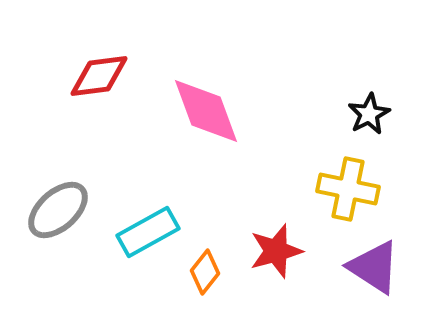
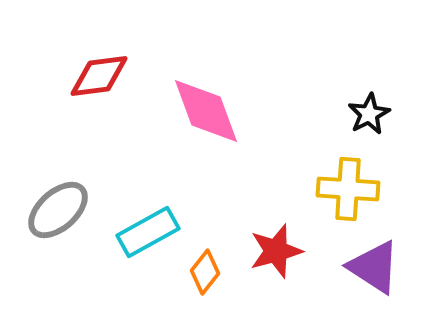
yellow cross: rotated 8 degrees counterclockwise
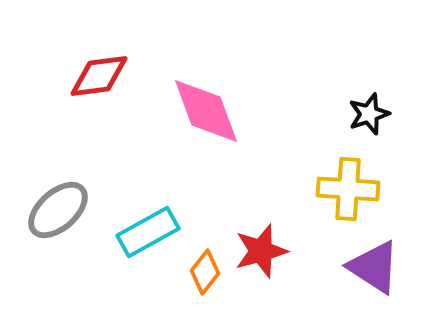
black star: rotated 9 degrees clockwise
red star: moved 15 px left
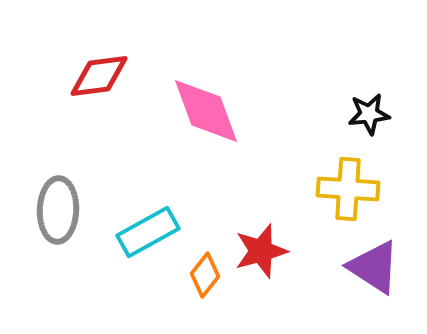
black star: rotated 12 degrees clockwise
gray ellipse: rotated 46 degrees counterclockwise
orange diamond: moved 3 px down
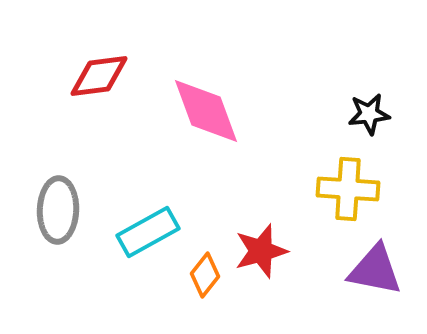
purple triangle: moved 1 px right, 3 px down; rotated 22 degrees counterclockwise
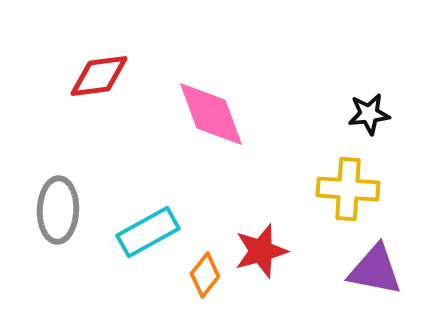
pink diamond: moved 5 px right, 3 px down
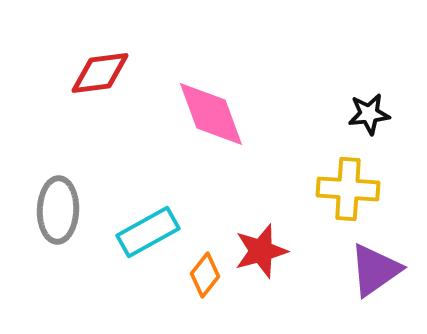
red diamond: moved 1 px right, 3 px up
purple triangle: rotated 46 degrees counterclockwise
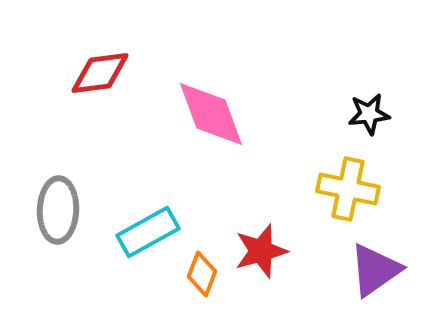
yellow cross: rotated 8 degrees clockwise
orange diamond: moved 3 px left, 1 px up; rotated 18 degrees counterclockwise
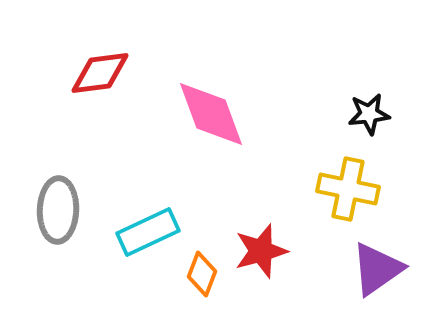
cyan rectangle: rotated 4 degrees clockwise
purple triangle: moved 2 px right, 1 px up
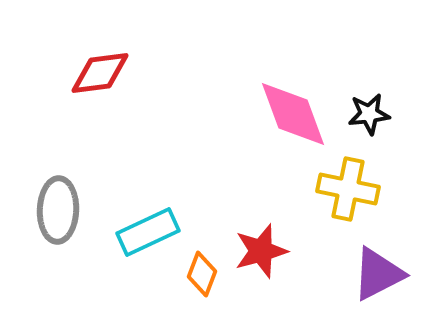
pink diamond: moved 82 px right
purple triangle: moved 1 px right, 5 px down; rotated 8 degrees clockwise
